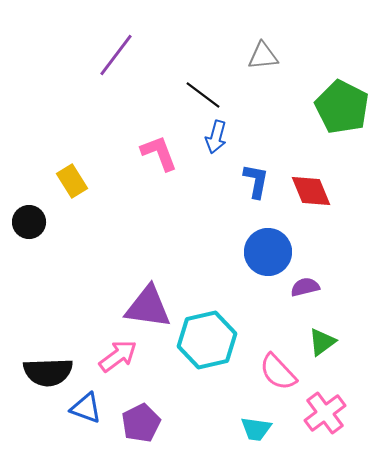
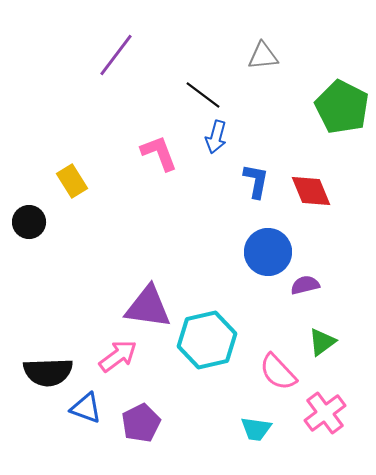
purple semicircle: moved 2 px up
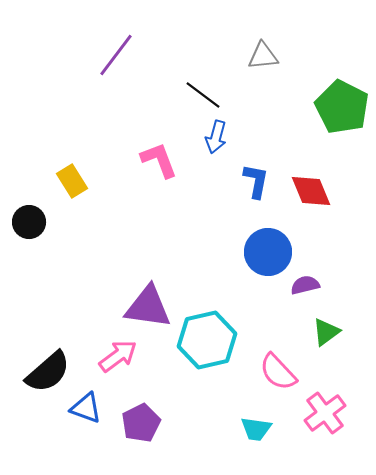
pink L-shape: moved 7 px down
green triangle: moved 4 px right, 10 px up
black semicircle: rotated 39 degrees counterclockwise
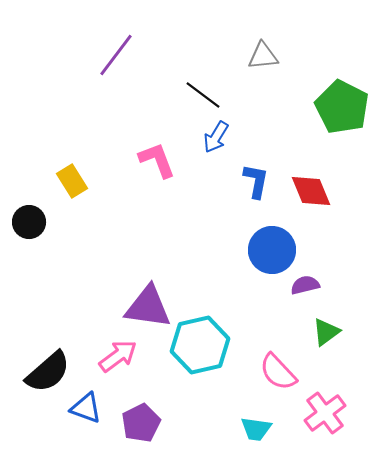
blue arrow: rotated 16 degrees clockwise
pink L-shape: moved 2 px left
blue circle: moved 4 px right, 2 px up
cyan hexagon: moved 7 px left, 5 px down
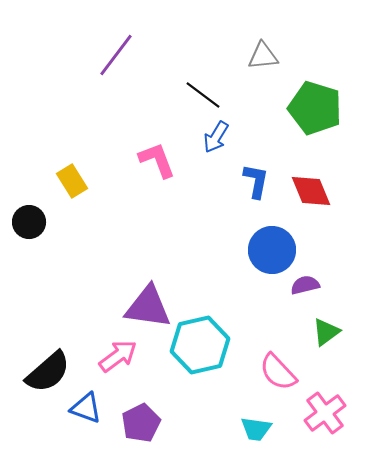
green pentagon: moved 27 px left, 1 px down; rotated 10 degrees counterclockwise
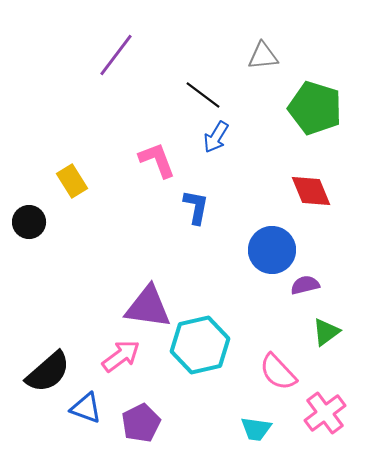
blue L-shape: moved 60 px left, 26 px down
pink arrow: moved 3 px right
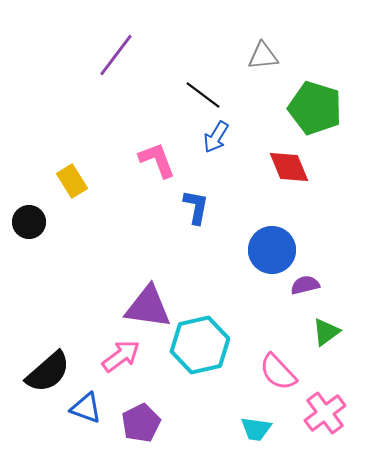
red diamond: moved 22 px left, 24 px up
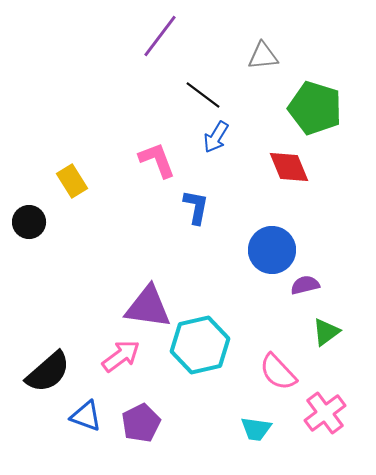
purple line: moved 44 px right, 19 px up
blue triangle: moved 8 px down
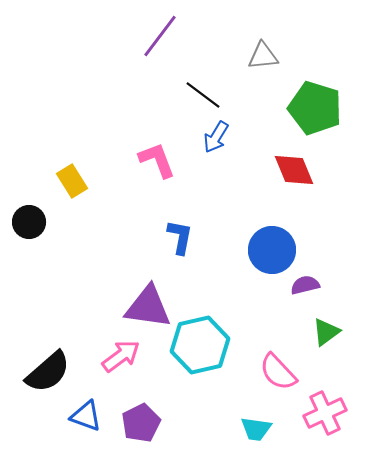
red diamond: moved 5 px right, 3 px down
blue L-shape: moved 16 px left, 30 px down
pink cross: rotated 12 degrees clockwise
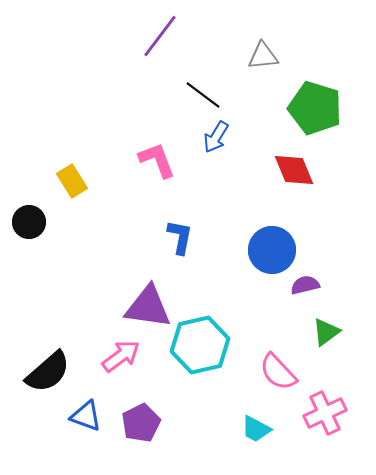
cyan trapezoid: rotated 20 degrees clockwise
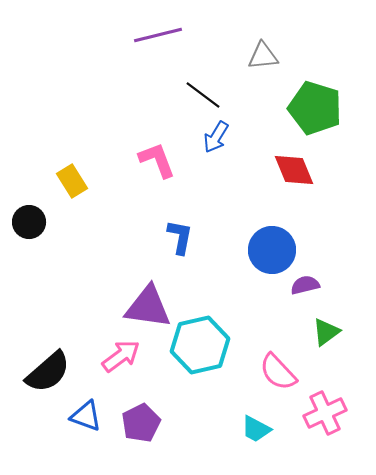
purple line: moved 2 px left, 1 px up; rotated 39 degrees clockwise
